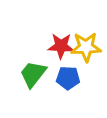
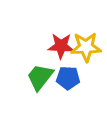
green trapezoid: moved 7 px right, 3 px down
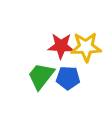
green trapezoid: moved 1 px right, 1 px up
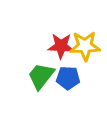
yellow star: moved 1 px left, 1 px up
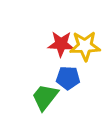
red star: moved 2 px up
green trapezoid: moved 4 px right, 21 px down
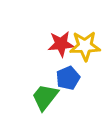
red star: rotated 8 degrees counterclockwise
blue pentagon: rotated 25 degrees counterclockwise
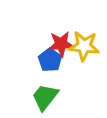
yellow star: moved 1 px left; rotated 8 degrees clockwise
blue pentagon: moved 18 px left, 18 px up; rotated 15 degrees counterclockwise
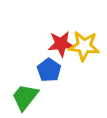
blue pentagon: moved 1 px left, 10 px down
green trapezoid: moved 20 px left
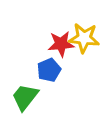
yellow star: moved 8 px up
blue pentagon: rotated 15 degrees clockwise
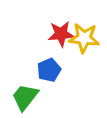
red star: moved 10 px up
